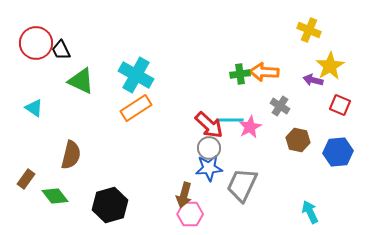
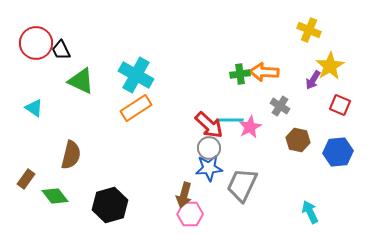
purple arrow: rotated 72 degrees counterclockwise
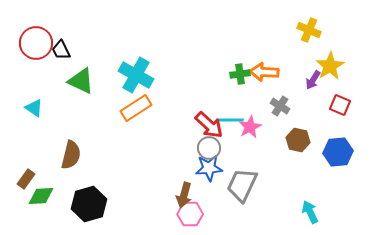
green diamond: moved 14 px left; rotated 56 degrees counterclockwise
black hexagon: moved 21 px left, 1 px up
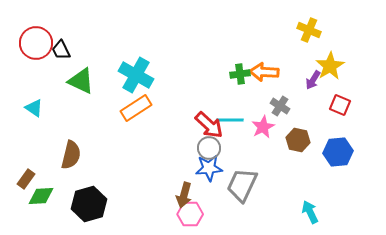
pink star: moved 13 px right
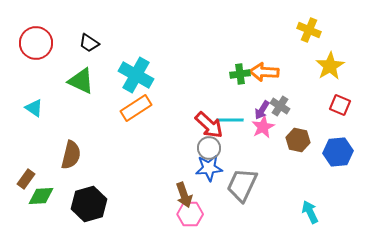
black trapezoid: moved 28 px right, 7 px up; rotated 30 degrees counterclockwise
purple arrow: moved 51 px left, 30 px down
brown arrow: rotated 35 degrees counterclockwise
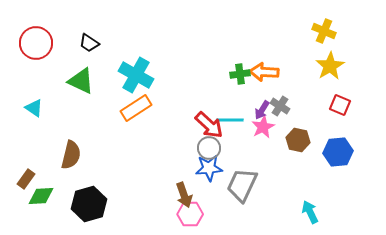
yellow cross: moved 15 px right, 1 px down
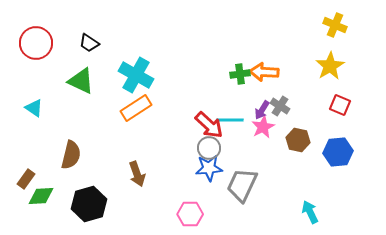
yellow cross: moved 11 px right, 6 px up
brown arrow: moved 47 px left, 21 px up
